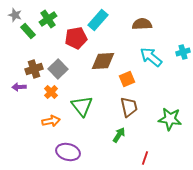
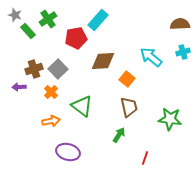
brown semicircle: moved 38 px right
orange square: rotated 28 degrees counterclockwise
green triangle: rotated 15 degrees counterclockwise
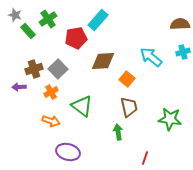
orange cross: rotated 16 degrees clockwise
orange arrow: rotated 30 degrees clockwise
green arrow: moved 1 px left, 3 px up; rotated 42 degrees counterclockwise
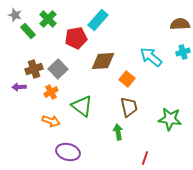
green cross: rotated 12 degrees counterclockwise
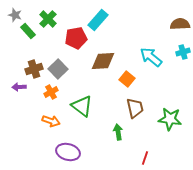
brown trapezoid: moved 6 px right, 1 px down
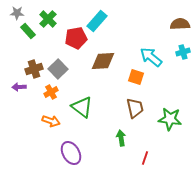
gray star: moved 2 px right, 2 px up; rotated 16 degrees counterclockwise
cyan rectangle: moved 1 px left, 1 px down
orange square: moved 9 px right, 2 px up; rotated 21 degrees counterclockwise
green triangle: moved 1 px down
green arrow: moved 3 px right, 6 px down
purple ellipse: moved 3 px right, 1 px down; rotated 45 degrees clockwise
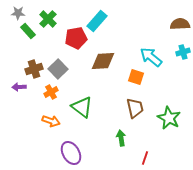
gray star: moved 1 px right
green star: moved 1 px left, 1 px up; rotated 20 degrees clockwise
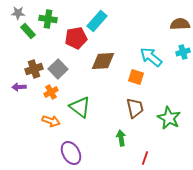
green cross: rotated 36 degrees counterclockwise
green triangle: moved 2 px left
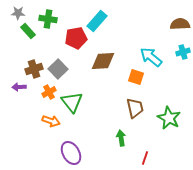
orange cross: moved 2 px left
green triangle: moved 8 px left, 5 px up; rotated 15 degrees clockwise
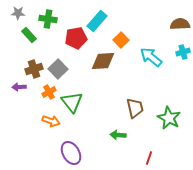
green rectangle: moved 1 px right, 4 px down
orange square: moved 15 px left, 37 px up; rotated 28 degrees clockwise
green arrow: moved 3 px left, 3 px up; rotated 77 degrees counterclockwise
red line: moved 4 px right
